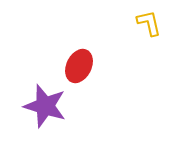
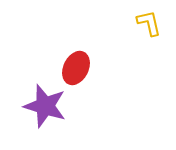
red ellipse: moved 3 px left, 2 px down
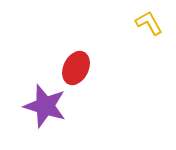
yellow L-shape: rotated 16 degrees counterclockwise
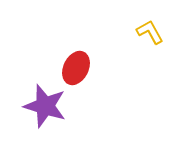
yellow L-shape: moved 1 px right, 9 px down
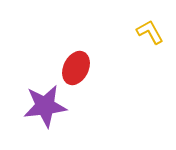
purple star: rotated 24 degrees counterclockwise
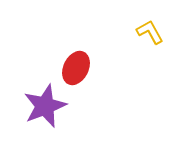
purple star: rotated 15 degrees counterclockwise
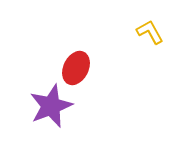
purple star: moved 6 px right
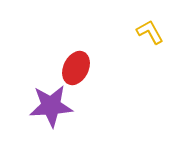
purple star: rotated 18 degrees clockwise
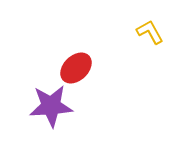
red ellipse: rotated 20 degrees clockwise
